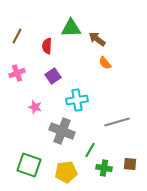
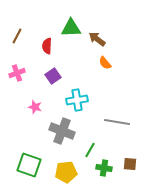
gray line: rotated 25 degrees clockwise
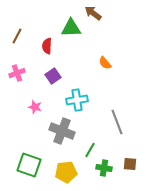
brown arrow: moved 4 px left, 26 px up
gray line: rotated 60 degrees clockwise
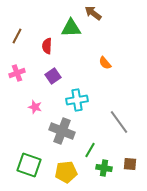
gray line: moved 2 px right; rotated 15 degrees counterclockwise
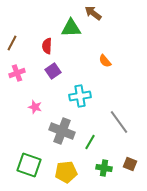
brown line: moved 5 px left, 7 px down
orange semicircle: moved 2 px up
purple square: moved 5 px up
cyan cross: moved 3 px right, 4 px up
green line: moved 8 px up
brown square: rotated 16 degrees clockwise
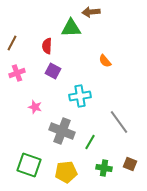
brown arrow: moved 2 px left, 1 px up; rotated 42 degrees counterclockwise
purple square: rotated 28 degrees counterclockwise
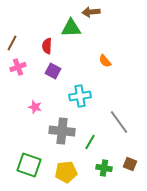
pink cross: moved 1 px right, 6 px up
gray cross: rotated 15 degrees counterclockwise
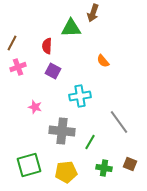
brown arrow: moved 2 px right, 1 px down; rotated 66 degrees counterclockwise
orange semicircle: moved 2 px left
green square: rotated 35 degrees counterclockwise
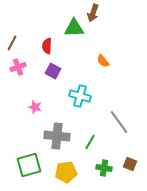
green triangle: moved 3 px right
cyan cross: rotated 25 degrees clockwise
gray cross: moved 5 px left, 5 px down
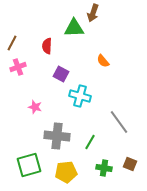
purple square: moved 8 px right, 3 px down
